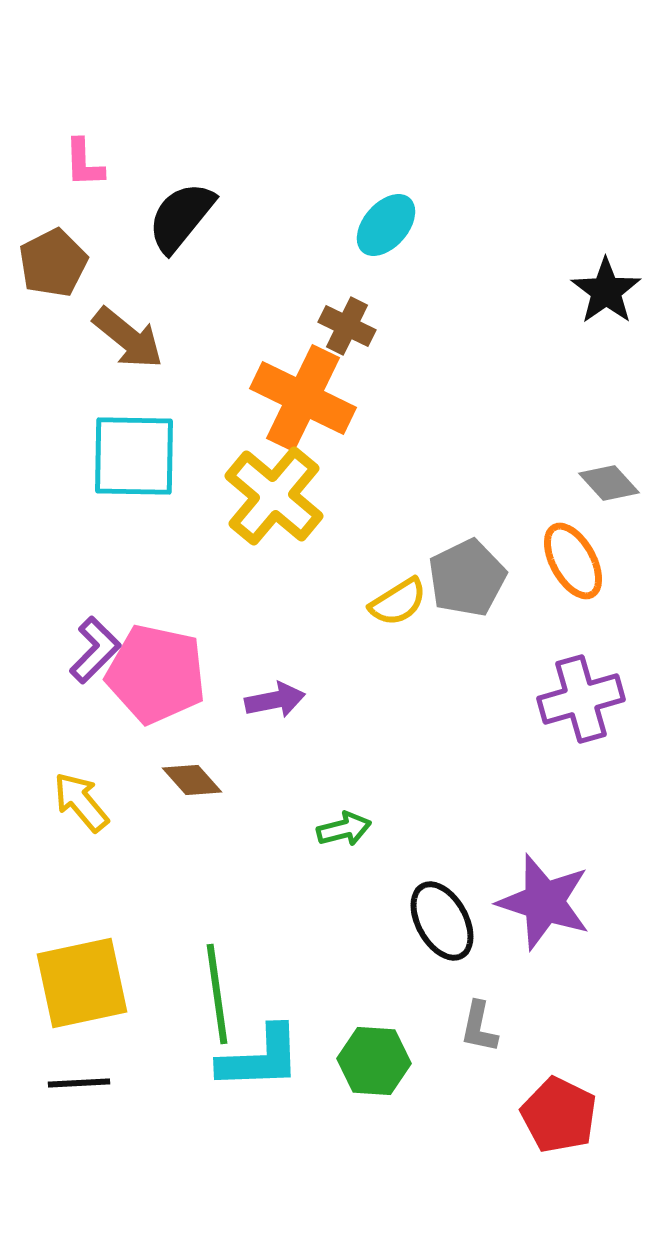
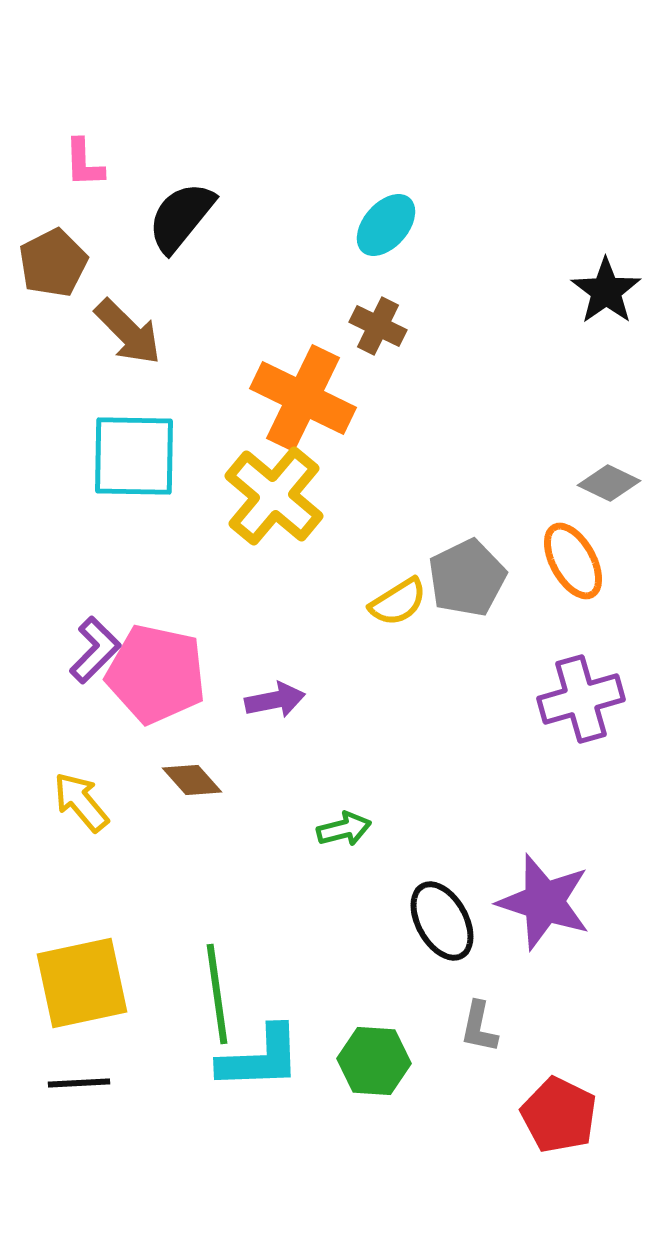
brown cross: moved 31 px right
brown arrow: moved 6 px up; rotated 6 degrees clockwise
gray diamond: rotated 22 degrees counterclockwise
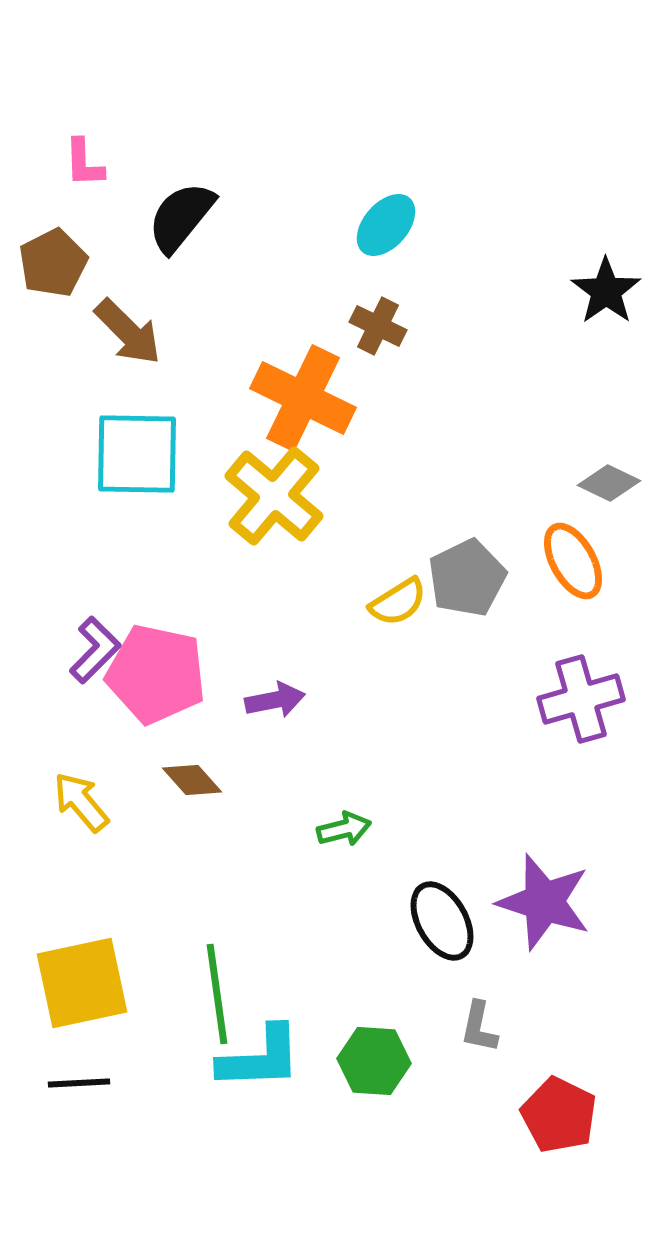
cyan square: moved 3 px right, 2 px up
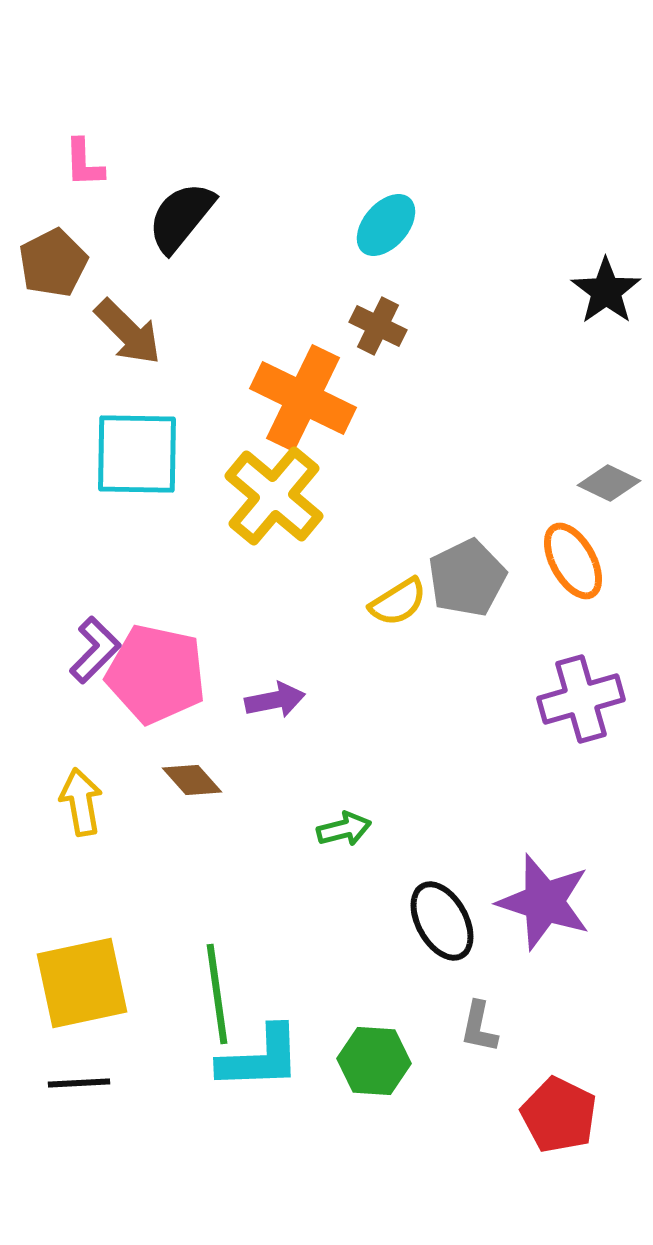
yellow arrow: rotated 30 degrees clockwise
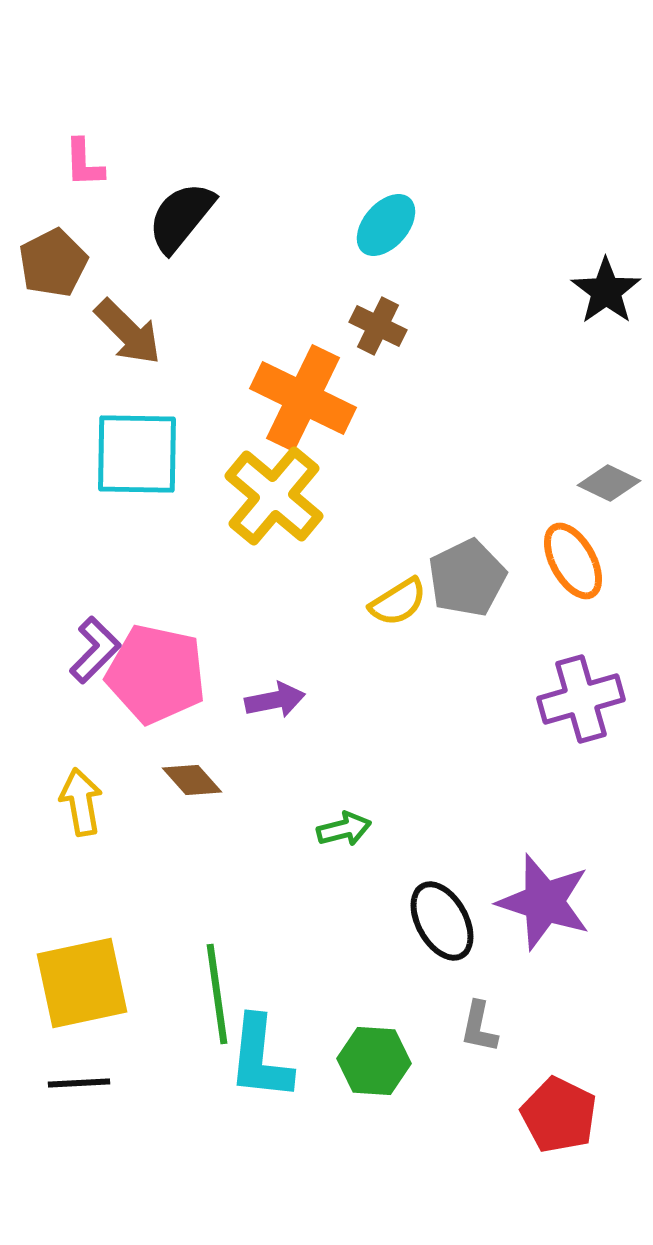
cyan L-shape: rotated 98 degrees clockwise
